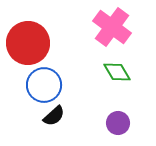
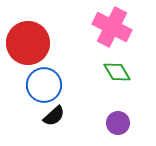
pink cross: rotated 9 degrees counterclockwise
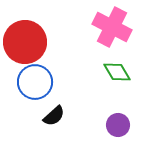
red circle: moved 3 px left, 1 px up
blue circle: moved 9 px left, 3 px up
purple circle: moved 2 px down
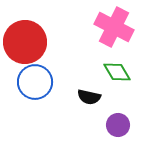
pink cross: moved 2 px right
black semicircle: moved 35 px right, 19 px up; rotated 55 degrees clockwise
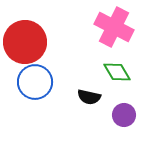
purple circle: moved 6 px right, 10 px up
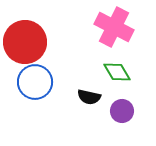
purple circle: moved 2 px left, 4 px up
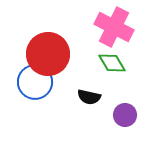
red circle: moved 23 px right, 12 px down
green diamond: moved 5 px left, 9 px up
purple circle: moved 3 px right, 4 px down
